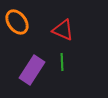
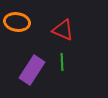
orange ellipse: rotated 45 degrees counterclockwise
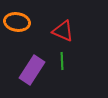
red triangle: moved 1 px down
green line: moved 1 px up
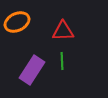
orange ellipse: rotated 35 degrees counterclockwise
red triangle: rotated 25 degrees counterclockwise
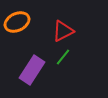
red triangle: rotated 25 degrees counterclockwise
green line: moved 1 px right, 4 px up; rotated 42 degrees clockwise
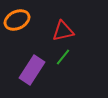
orange ellipse: moved 2 px up
red triangle: rotated 15 degrees clockwise
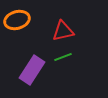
orange ellipse: rotated 10 degrees clockwise
green line: rotated 30 degrees clockwise
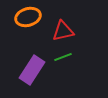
orange ellipse: moved 11 px right, 3 px up
